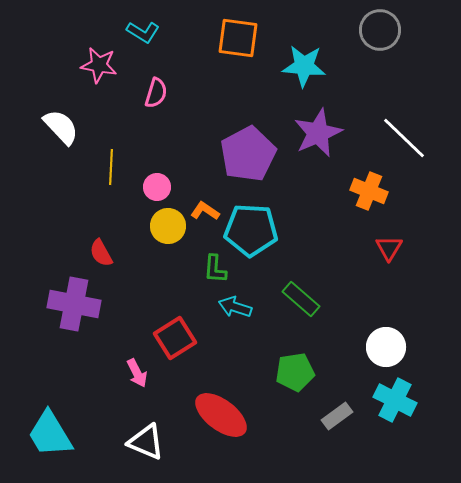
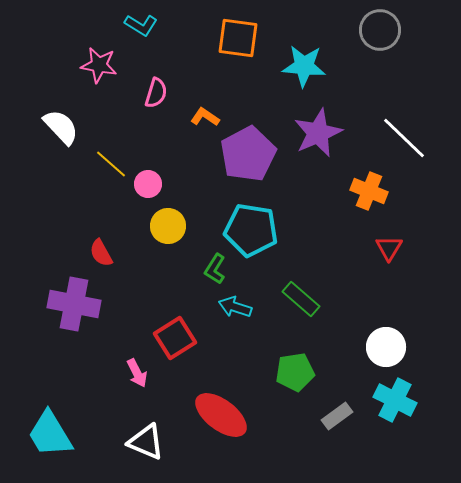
cyan L-shape: moved 2 px left, 7 px up
yellow line: moved 3 px up; rotated 52 degrees counterclockwise
pink circle: moved 9 px left, 3 px up
orange L-shape: moved 94 px up
cyan pentagon: rotated 6 degrees clockwise
green L-shape: rotated 28 degrees clockwise
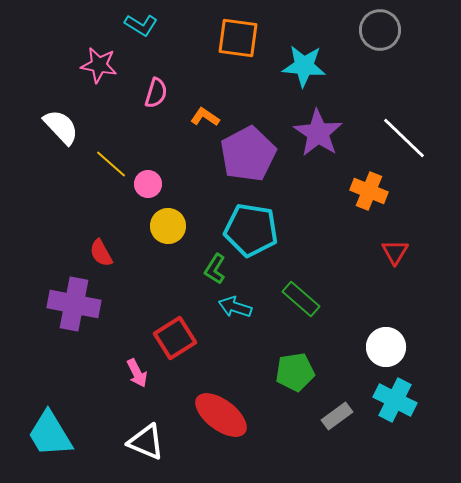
purple star: rotated 15 degrees counterclockwise
red triangle: moved 6 px right, 4 px down
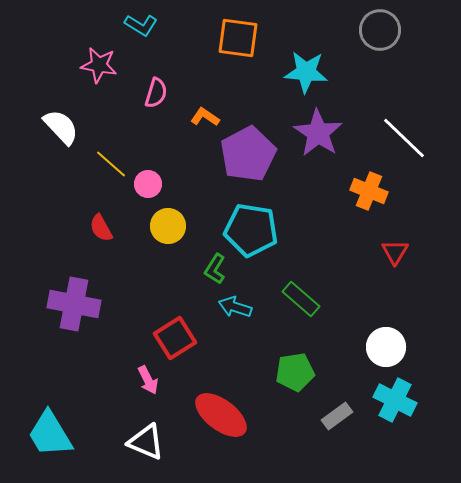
cyan star: moved 2 px right, 6 px down
red semicircle: moved 25 px up
pink arrow: moved 11 px right, 7 px down
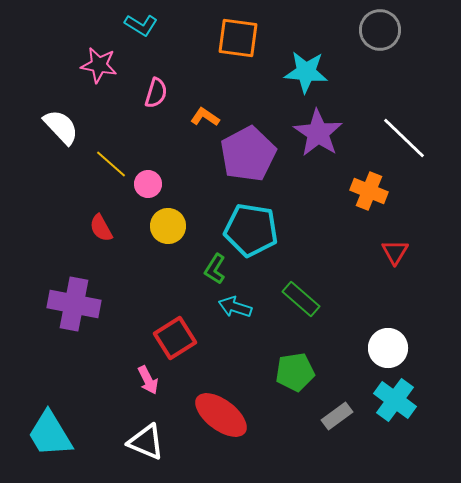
white circle: moved 2 px right, 1 px down
cyan cross: rotated 9 degrees clockwise
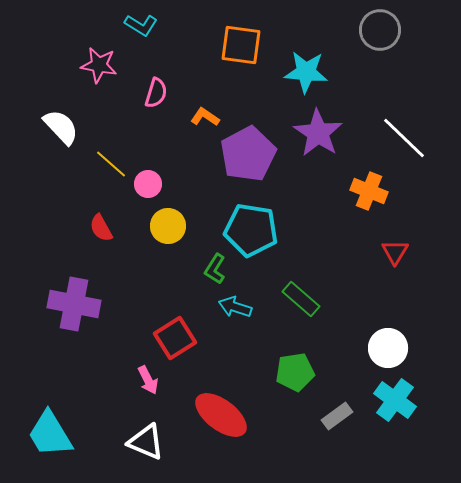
orange square: moved 3 px right, 7 px down
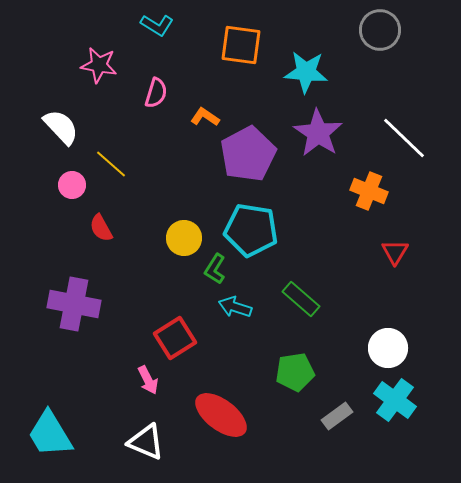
cyan L-shape: moved 16 px right
pink circle: moved 76 px left, 1 px down
yellow circle: moved 16 px right, 12 px down
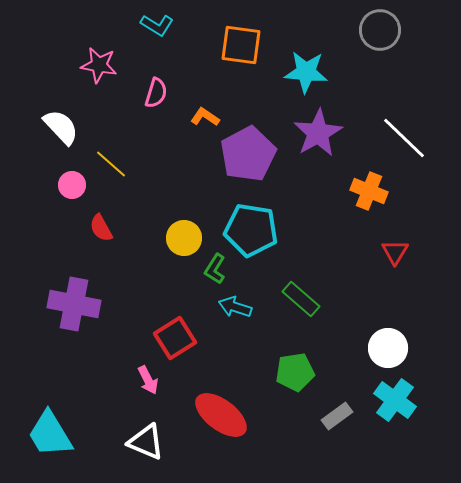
purple star: rotated 9 degrees clockwise
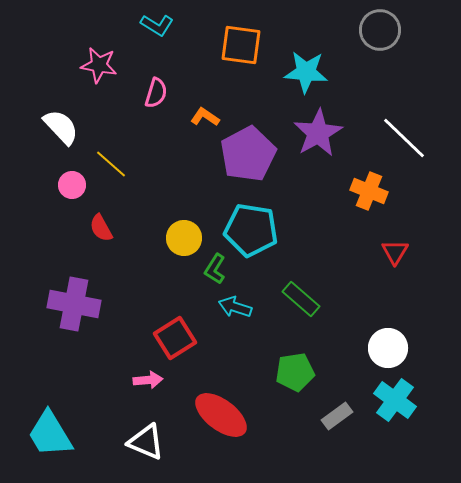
pink arrow: rotated 68 degrees counterclockwise
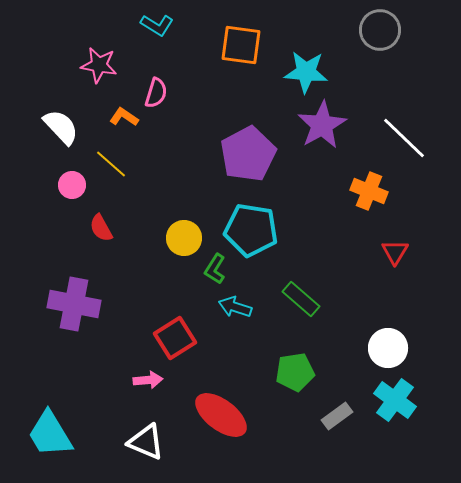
orange L-shape: moved 81 px left
purple star: moved 4 px right, 8 px up
